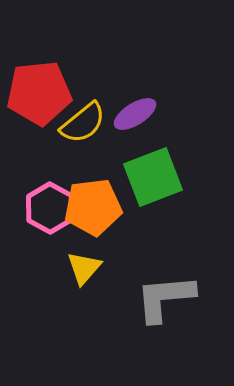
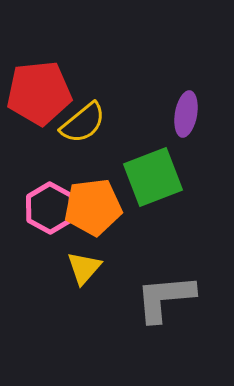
purple ellipse: moved 51 px right; rotated 48 degrees counterclockwise
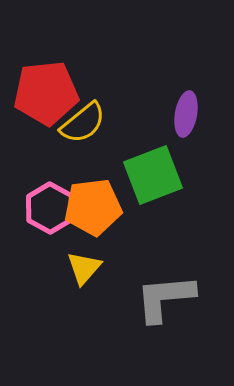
red pentagon: moved 7 px right
green square: moved 2 px up
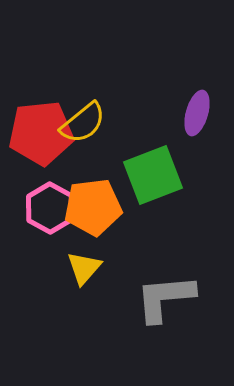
red pentagon: moved 5 px left, 40 px down
purple ellipse: moved 11 px right, 1 px up; rotated 6 degrees clockwise
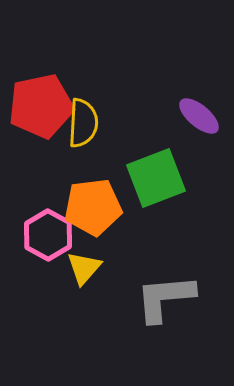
purple ellipse: moved 2 px right, 3 px down; rotated 66 degrees counterclockwise
yellow semicircle: rotated 48 degrees counterclockwise
red pentagon: moved 27 px up; rotated 6 degrees counterclockwise
green square: moved 3 px right, 3 px down
pink hexagon: moved 2 px left, 27 px down
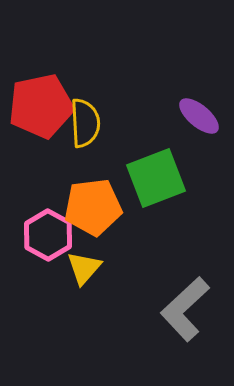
yellow semicircle: moved 2 px right; rotated 6 degrees counterclockwise
gray L-shape: moved 20 px right, 11 px down; rotated 38 degrees counterclockwise
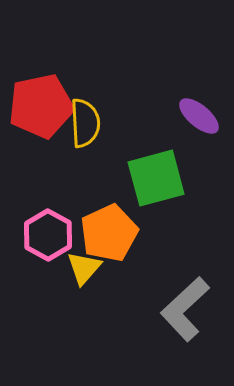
green square: rotated 6 degrees clockwise
orange pentagon: moved 16 px right, 26 px down; rotated 18 degrees counterclockwise
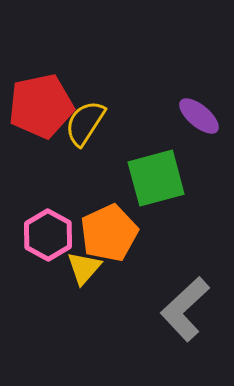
yellow semicircle: rotated 144 degrees counterclockwise
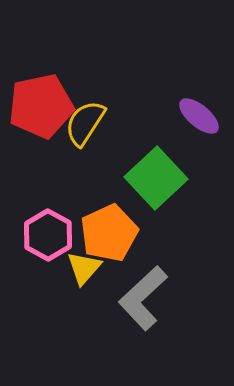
green square: rotated 28 degrees counterclockwise
gray L-shape: moved 42 px left, 11 px up
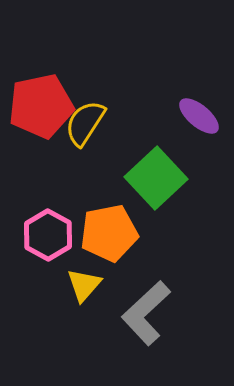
orange pentagon: rotated 14 degrees clockwise
yellow triangle: moved 17 px down
gray L-shape: moved 3 px right, 15 px down
